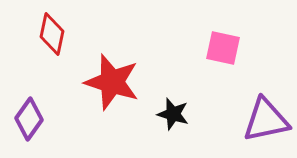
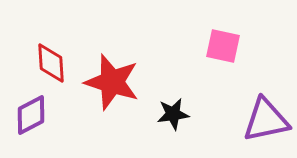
red diamond: moved 1 px left, 29 px down; rotated 15 degrees counterclockwise
pink square: moved 2 px up
black star: rotated 24 degrees counterclockwise
purple diamond: moved 2 px right, 4 px up; rotated 27 degrees clockwise
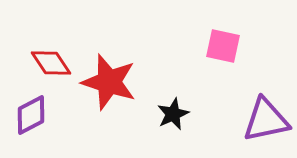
red diamond: rotated 30 degrees counterclockwise
red star: moved 3 px left
black star: rotated 16 degrees counterclockwise
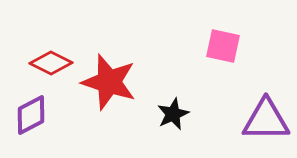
red diamond: rotated 30 degrees counterclockwise
purple triangle: rotated 12 degrees clockwise
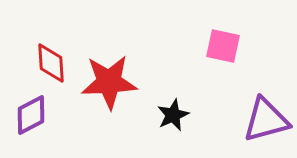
red diamond: rotated 60 degrees clockwise
red star: rotated 20 degrees counterclockwise
black star: moved 1 px down
purple triangle: rotated 15 degrees counterclockwise
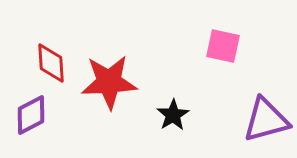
black star: rotated 8 degrees counterclockwise
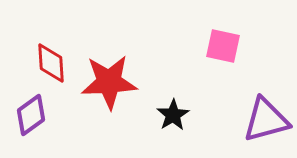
purple diamond: rotated 9 degrees counterclockwise
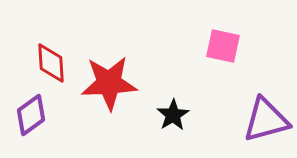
red star: moved 1 px down
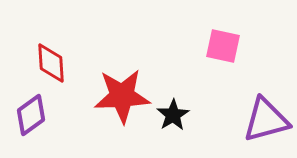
red star: moved 13 px right, 13 px down
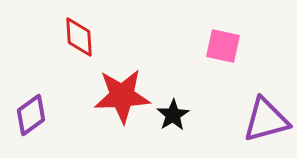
red diamond: moved 28 px right, 26 px up
